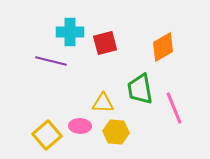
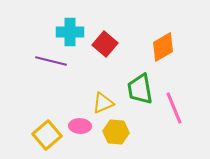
red square: moved 1 px down; rotated 35 degrees counterclockwise
yellow triangle: rotated 25 degrees counterclockwise
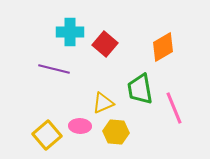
purple line: moved 3 px right, 8 px down
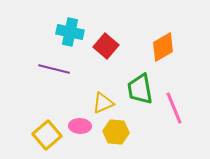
cyan cross: rotated 12 degrees clockwise
red square: moved 1 px right, 2 px down
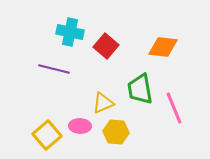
orange diamond: rotated 36 degrees clockwise
